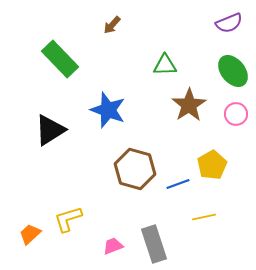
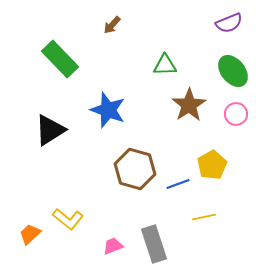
yellow L-shape: rotated 124 degrees counterclockwise
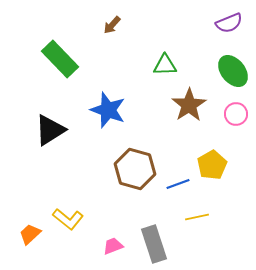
yellow line: moved 7 px left
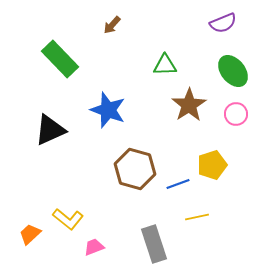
purple semicircle: moved 6 px left
black triangle: rotated 8 degrees clockwise
yellow pentagon: rotated 12 degrees clockwise
pink trapezoid: moved 19 px left, 1 px down
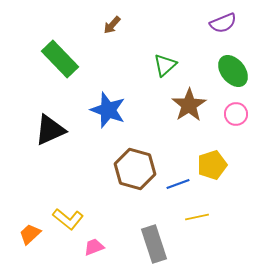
green triangle: rotated 40 degrees counterclockwise
